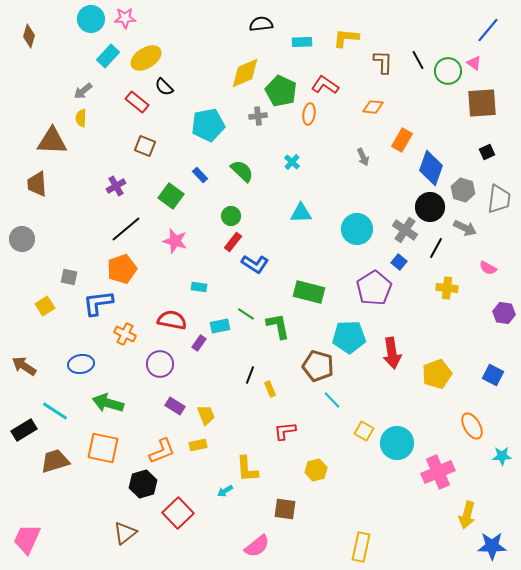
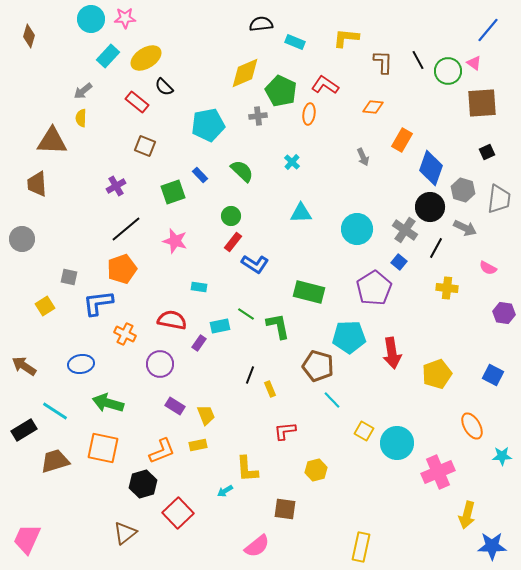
cyan rectangle at (302, 42): moved 7 px left; rotated 24 degrees clockwise
green square at (171, 196): moved 2 px right, 4 px up; rotated 35 degrees clockwise
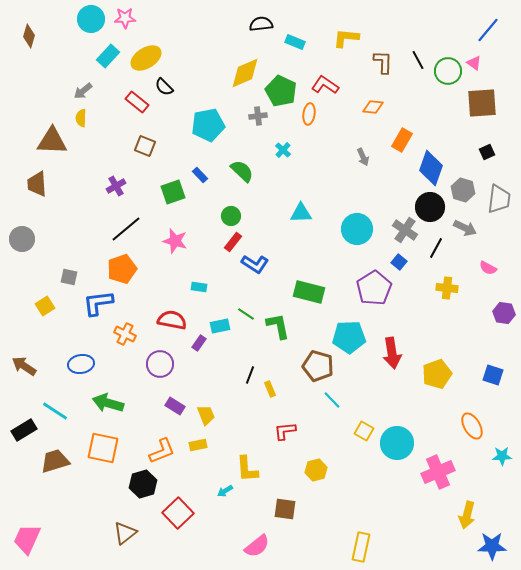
cyan cross at (292, 162): moved 9 px left, 12 px up
blue square at (493, 375): rotated 10 degrees counterclockwise
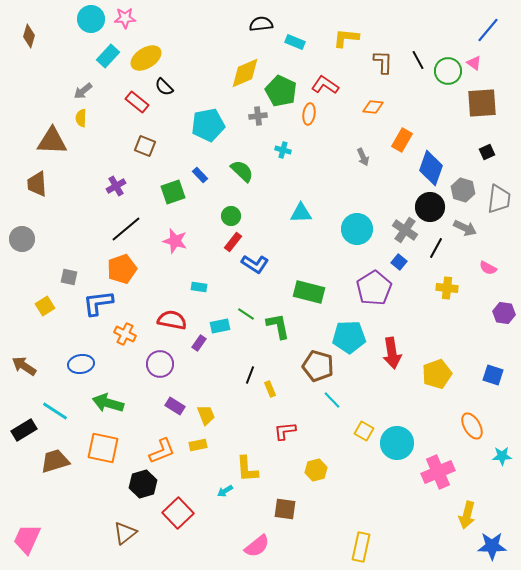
cyan cross at (283, 150): rotated 28 degrees counterclockwise
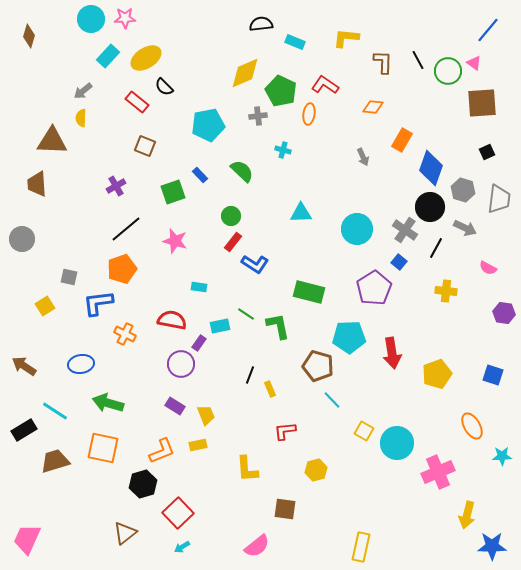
yellow cross at (447, 288): moved 1 px left, 3 px down
purple circle at (160, 364): moved 21 px right
cyan arrow at (225, 491): moved 43 px left, 56 px down
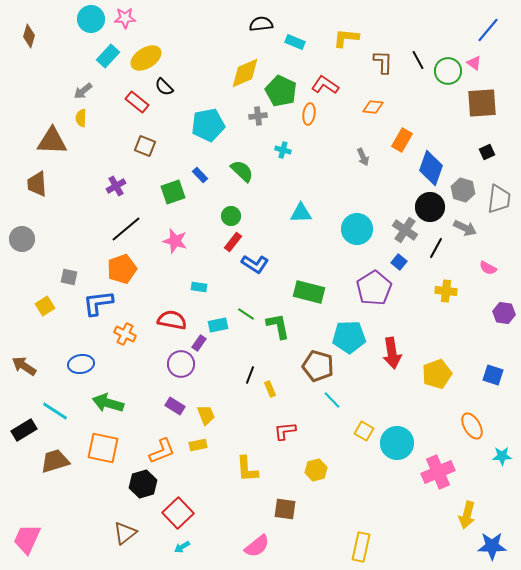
cyan rectangle at (220, 326): moved 2 px left, 1 px up
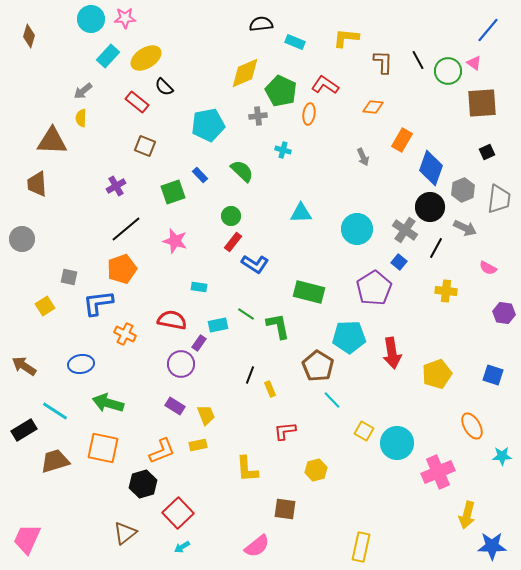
gray hexagon at (463, 190): rotated 20 degrees clockwise
brown pentagon at (318, 366): rotated 16 degrees clockwise
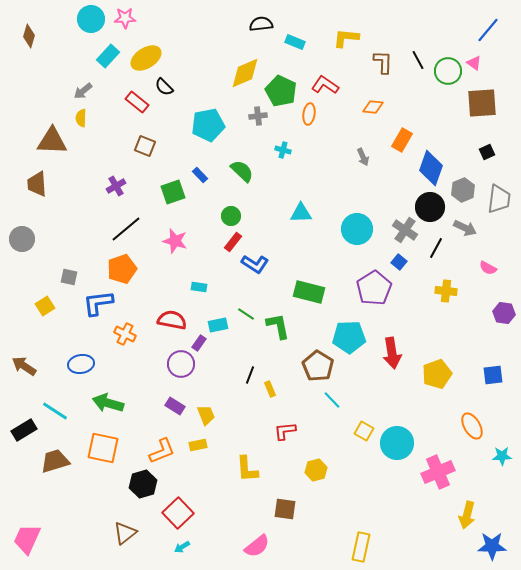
blue square at (493, 375): rotated 25 degrees counterclockwise
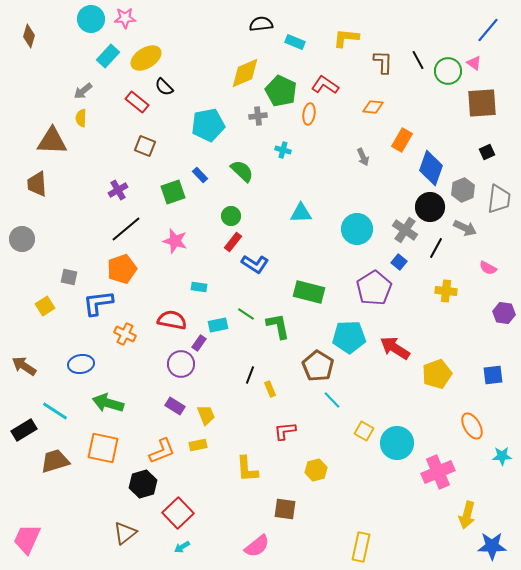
purple cross at (116, 186): moved 2 px right, 4 px down
red arrow at (392, 353): moved 3 px right, 5 px up; rotated 132 degrees clockwise
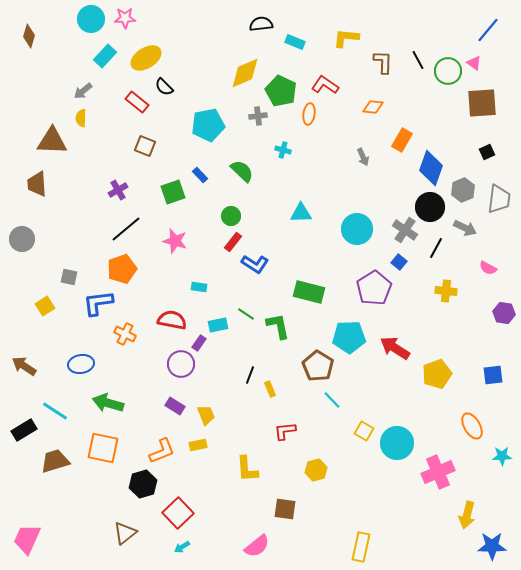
cyan rectangle at (108, 56): moved 3 px left
